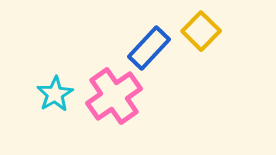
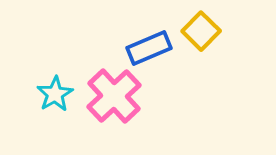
blue rectangle: rotated 24 degrees clockwise
pink cross: rotated 8 degrees counterclockwise
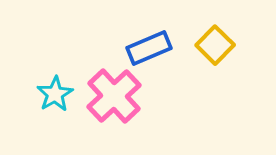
yellow square: moved 14 px right, 14 px down
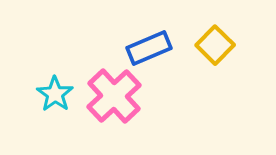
cyan star: rotated 6 degrees counterclockwise
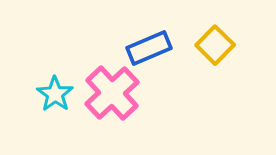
pink cross: moved 2 px left, 3 px up
